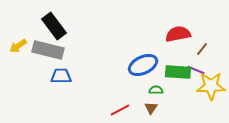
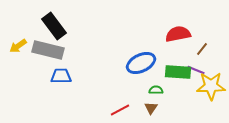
blue ellipse: moved 2 px left, 2 px up
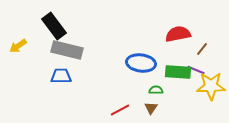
gray rectangle: moved 19 px right
blue ellipse: rotated 32 degrees clockwise
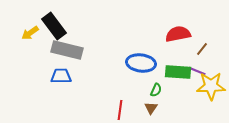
yellow arrow: moved 12 px right, 13 px up
purple line: moved 1 px right, 1 px down
green semicircle: rotated 112 degrees clockwise
red line: rotated 54 degrees counterclockwise
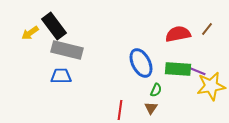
brown line: moved 5 px right, 20 px up
blue ellipse: rotated 56 degrees clockwise
green rectangle: moved 3 px up
yellow star: rotated 8 degrees counterclockwise
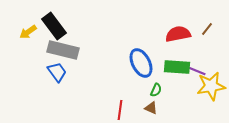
yellow arrow: moved 2 px left, 1 px up
gray rectangle: moved 4 px left
green rectangle: moved 1 px left, 2 px up
blue trapezoid: moved 4 px left, 4 px up; rotated 55 degrees clockwise
brown triangle: rotated 40 degrees counterclockwise
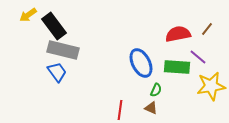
yellow arrow: moved 17 px up
purple line: moved 1 px right, 14 px up; rotated 18 degrees clockwise
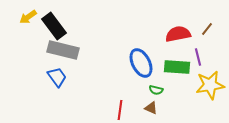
yellow arrow: moved 2 px down
purple line: rotated 36 degrees clockwise
blue trapezoid: moved 5 px down
yellow star: moved 1 px left, 1 px up
green semicircle: rotated 80 degrees clockwise
